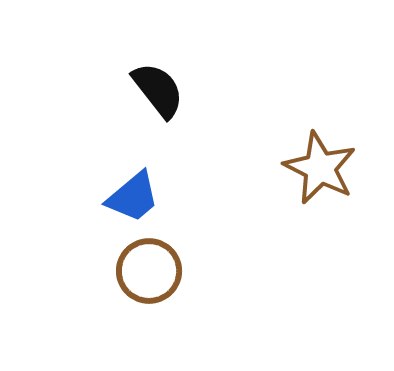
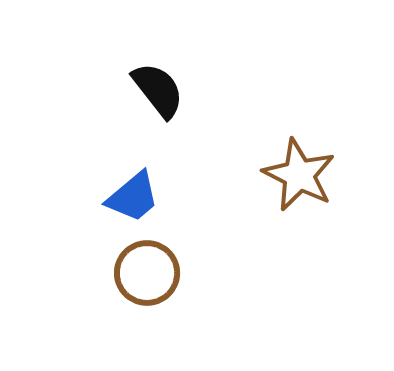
brown star: moved 21 px left, 7 px down
brown circle: moved 2 px left, 2 px down
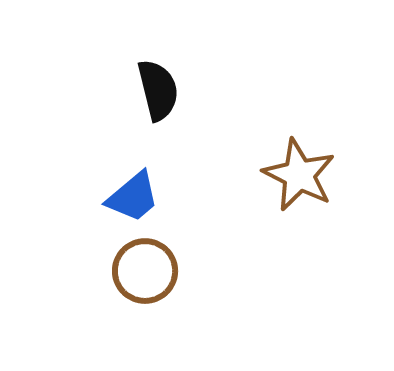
black semicircle: rotated 24 degrees clockwise
brown circle: moved 2 px left, 2 px up
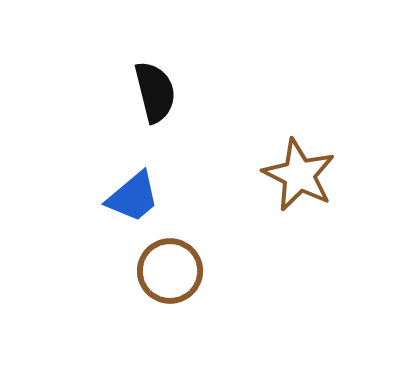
black semicircle: moved 3 px left, 2 px down
brown circle: moved 25 px right
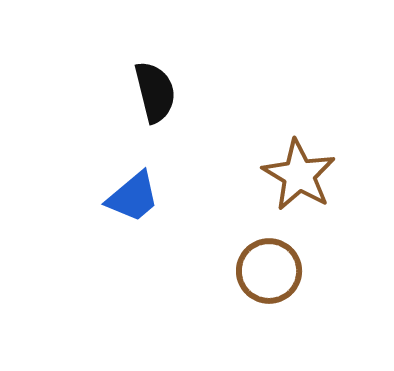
brown star: rotated 4 degrees clockwise
brown circle: moved 99 px right
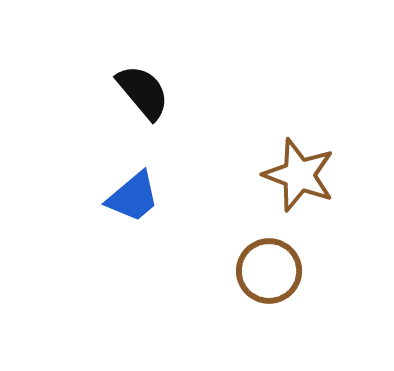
black semicircle: moved 12 px left; rotated 26 degrees counterclockwise
brown star: rotated 10 degrees counterclockwise
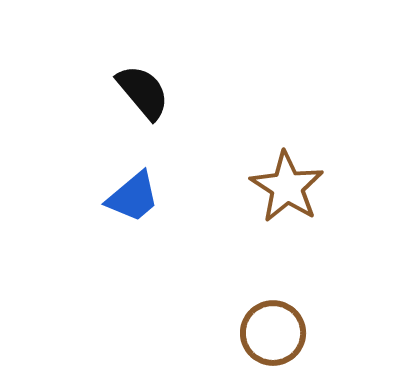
brown star: moved 12 px left, 12 px down; rotated 12 degrees clockwise
brown circle: moved 4 px right, 62 px down
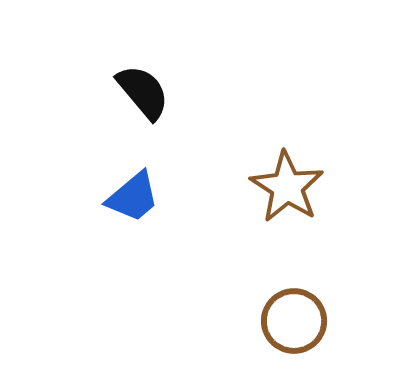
brown circle: moved 21 px right, 12 px up
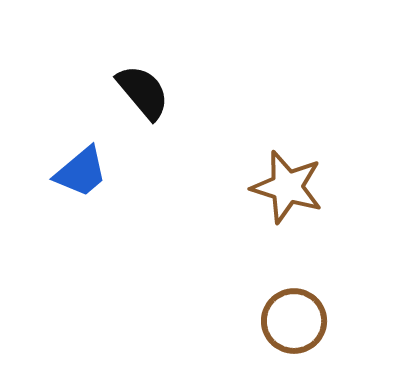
brown star: rotated 16 degrees counterclockwise
blue trapezoid: moved 52 px left, 25 px up
